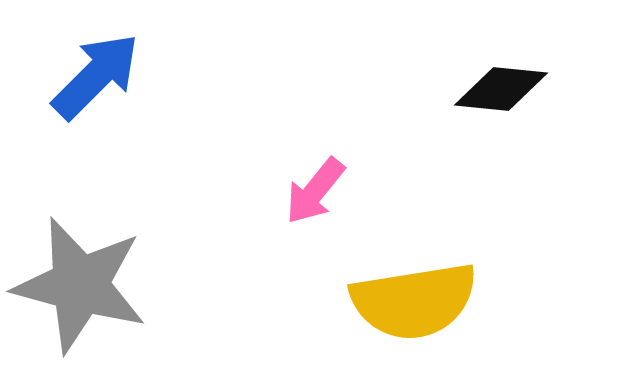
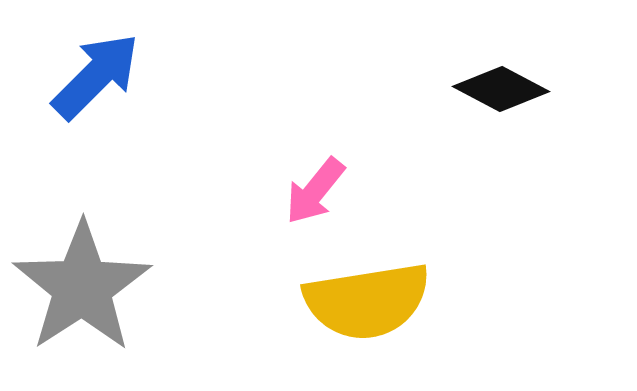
black diamond: rotated 22 degrees clockwise
gray star: moved 2 px right, 2 px down; rotated 24 degrees clockwise
yellow semicircle: moved 47 px left
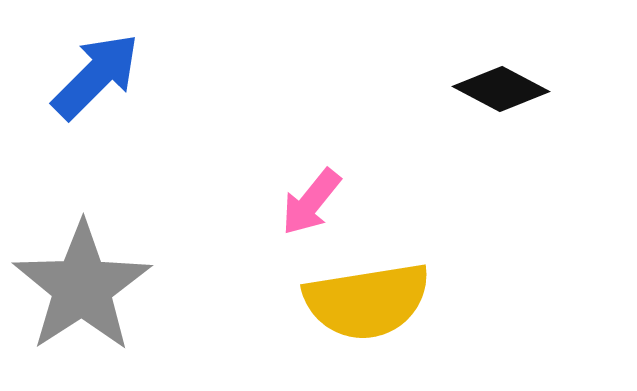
pink arrow: moved 4 px left, 11 px down
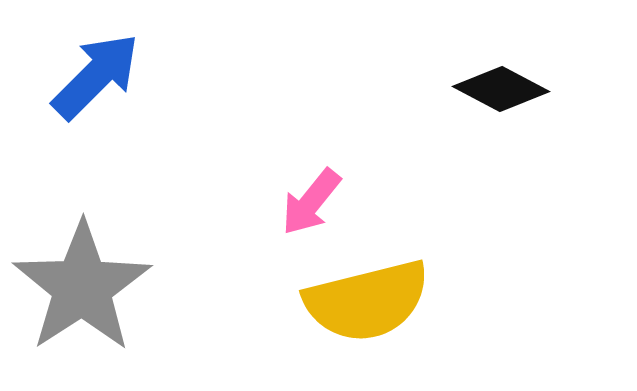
yellow semicircle: rotated 5 degrees counterclockwise
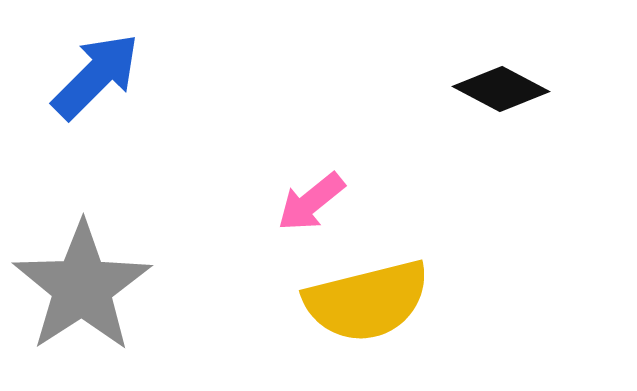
pink arrow: rotated 12 degrees clockwise
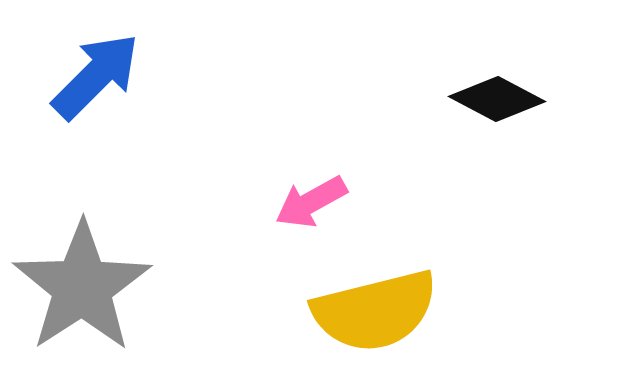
black diamond: moved 4 px left, 10 px down
pink arrow: rotated 10 degrees clockwise
yellow semicircle: moved 8 px right, 10 px down
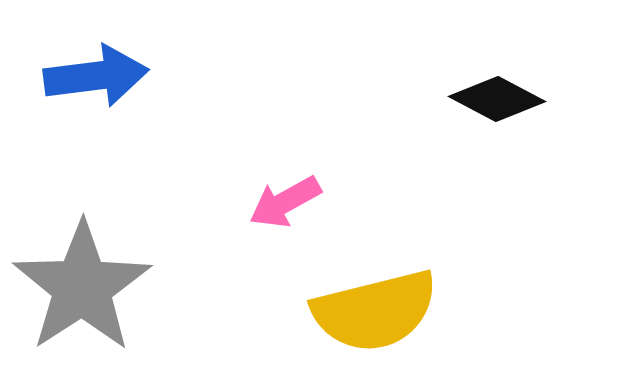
blue arrow: rotated 38 degrees clockwise
pink arrow: moved 26 px left
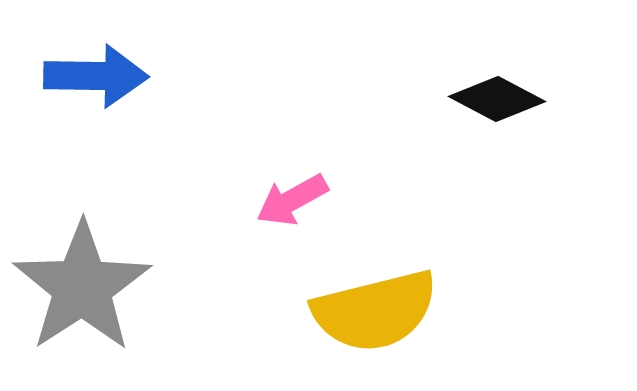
blue arrow: rotated 8 degrees clockwise
pink arrow: moved 7 px right, 2 px up
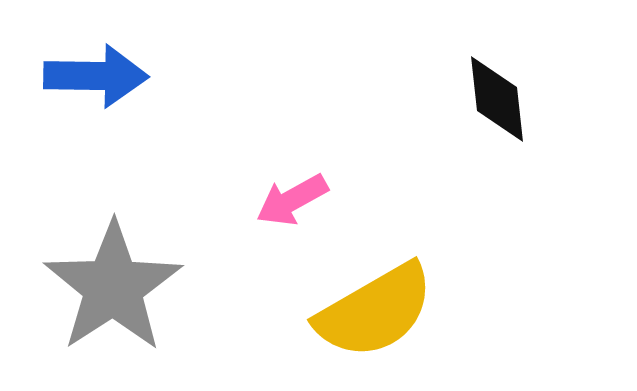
black diamond: rotated 56 degrees clockwise
gray star: moved 31 px right
yellow semicircle: rotated 16 degrees counterclockwise
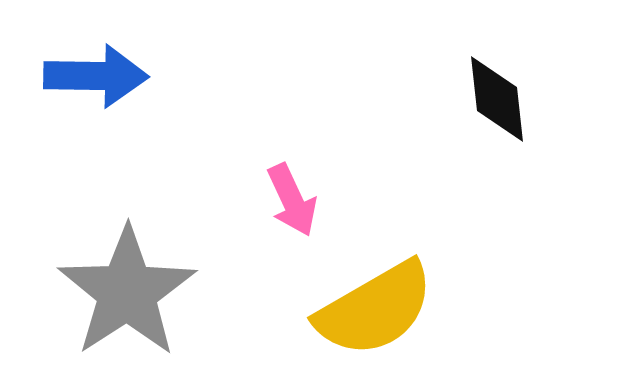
pink arrow: rotated 86 degrees counterclockwise
gray star: moved 14 px right, 5 px down
yellow semicircle: moved 2 px up
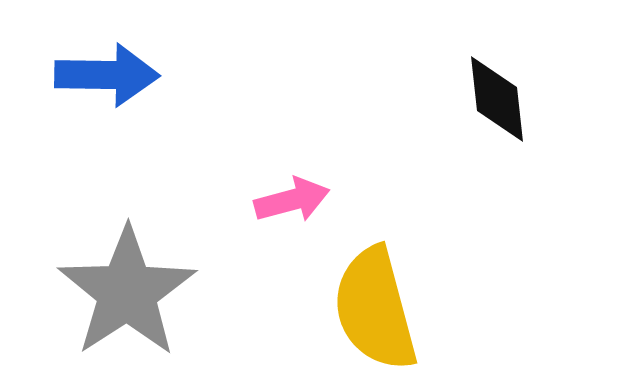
blue arrow: moved 11 px right, 1 px up
pink arrow: rotated 80 degrees counterclockwise
yellow semicircle: rotated 105 degrees clockwise
